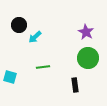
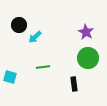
black rectangle: moved 1 px left, 1 px up
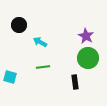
purple star: moved 4 px down
cyan arrow: moved 5 px right, 5 px down; rotated 72 degrees clockwise
black rectangle: moved 1 px right, 2 px up
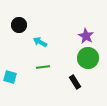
black rectangle: rotated 24 degrees counterclockwise
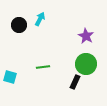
cyan arrow: moved 23 px up; rotated 88 degrees clockwise
green circle: moved 2 px left, 6 px down
black rectangle: rotated 56 degrees clockwise
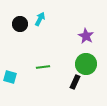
black circle: moved 1 px right, 1 px up
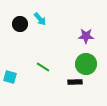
cyan arrow: rotated 112 degrees clockwise
purple star: rotated 28 degrees counterclockwise
green line: rotated 40 degrees clockwise
black rectangle: rotated 64 degrees clockwise
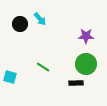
black rectangle: moved 1 px right, 1 px down
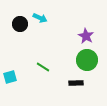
cyan arrow: moved 1 px up; rotated 24 degrees counterclockwise
purple star: rotated 28 degrees clockwise
green circle: moved 1 px right, 4 px up
cyan square: rotated 32 degrees counterclockwise
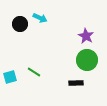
green line: moved 9 px left, 5 px down
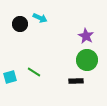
black rectangle: moved 2 px up
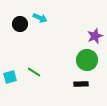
purple star: moved 9 px right; rotated 21 degrees clockwise
black rectangle: moved 5 px right, 3 px down
